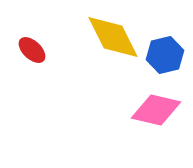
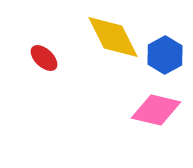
red ellipse: moved 12 px right, 8 px down
blue hexagon: rotated 15 degrees counterclockwise
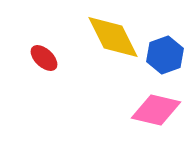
blue hexagon: rotated 9 degrees clockwise
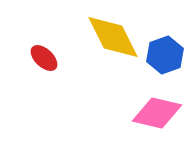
pink diamond: moved 1 px right, 3 px down
